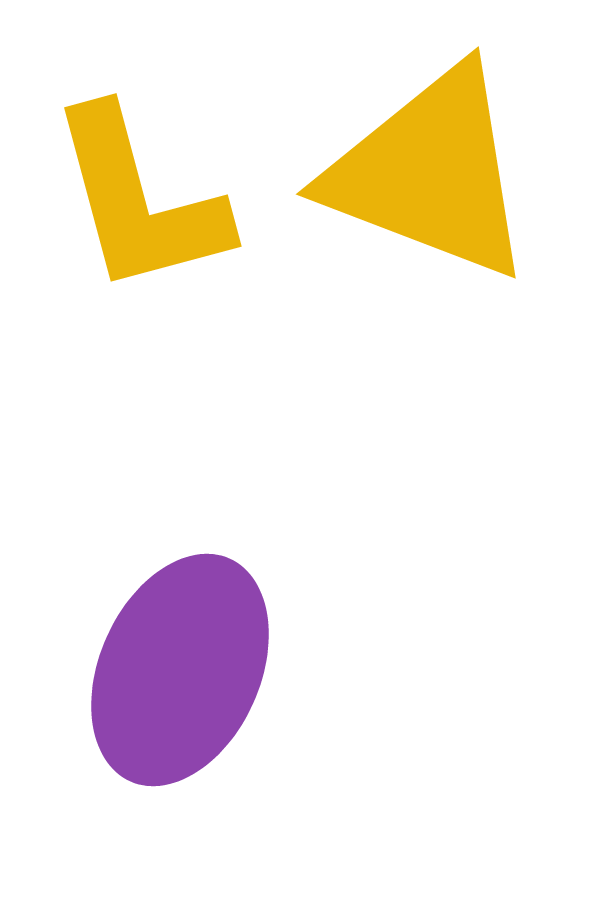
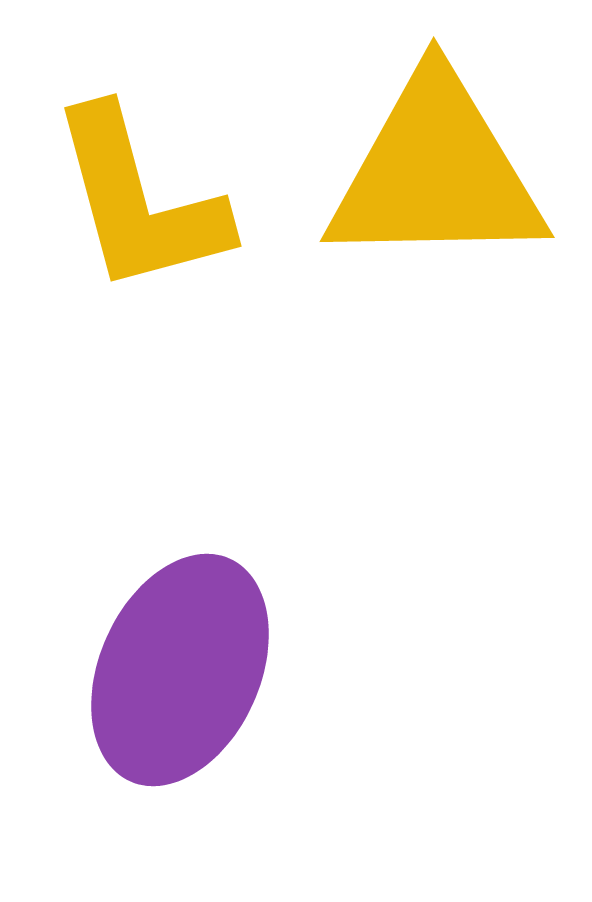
yellow triangle: moved 6 px right, 1 px up; rotated 22 degrees counterclockwise
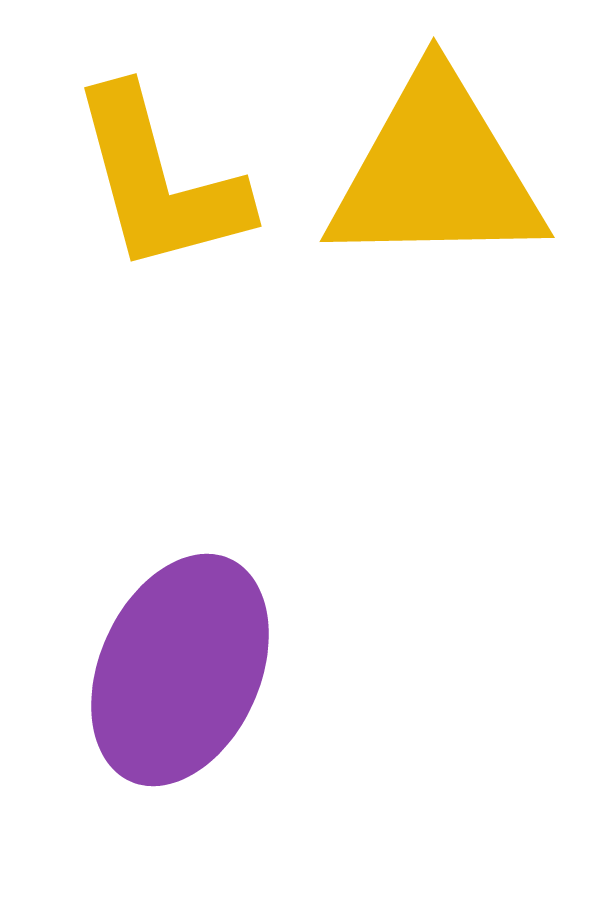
yellow L-shape: moved 20 px right, 20 px up
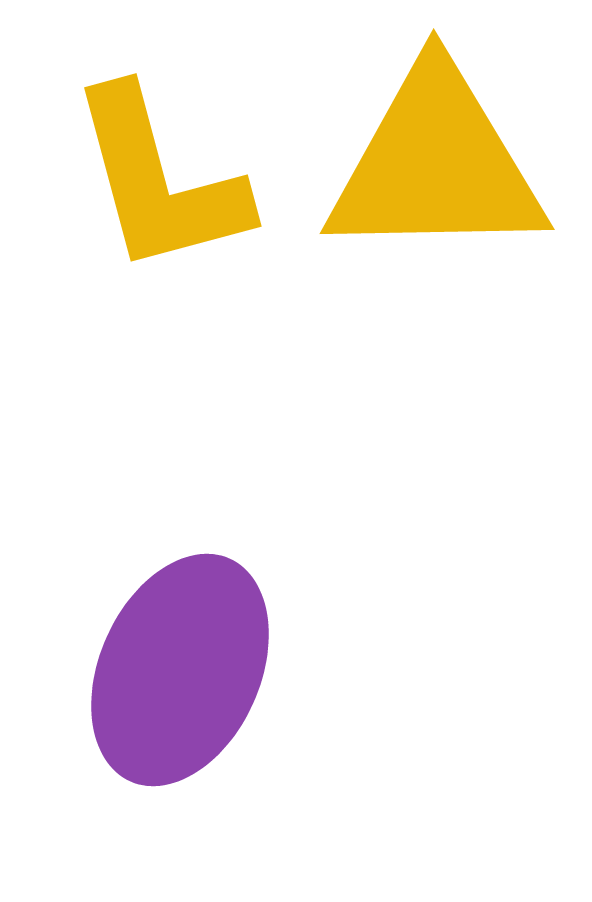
yellow triangle: moved 8 px up
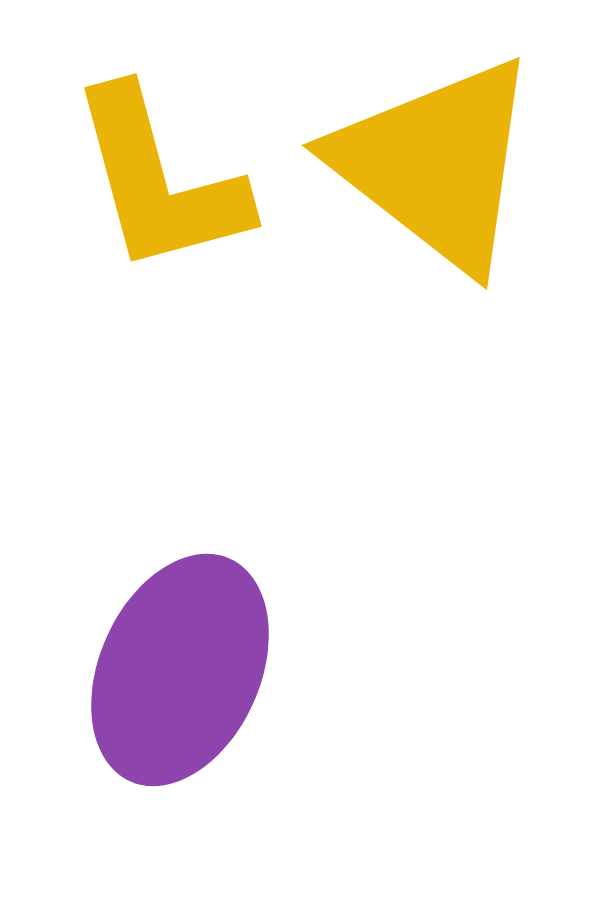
yellow triangle: rotated 39 degrees clockwise
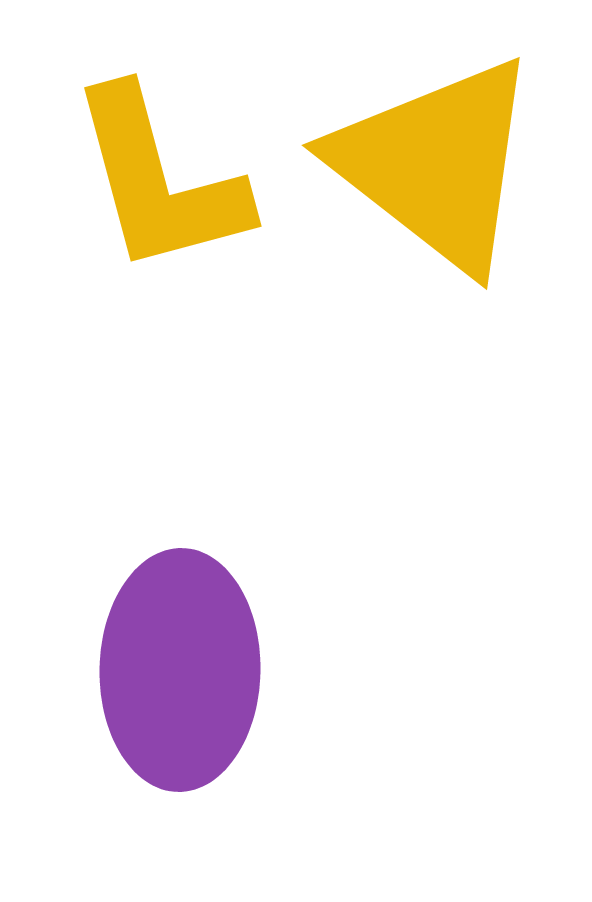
purple ellipse: rotated 23 degrees counterclockwise
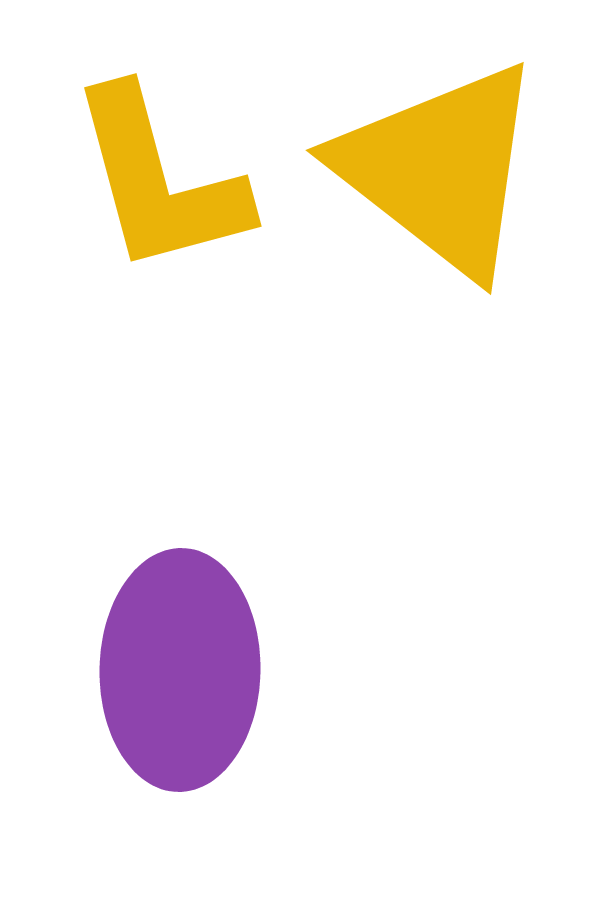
yellow triangle: moved 4 px right, 5 px down
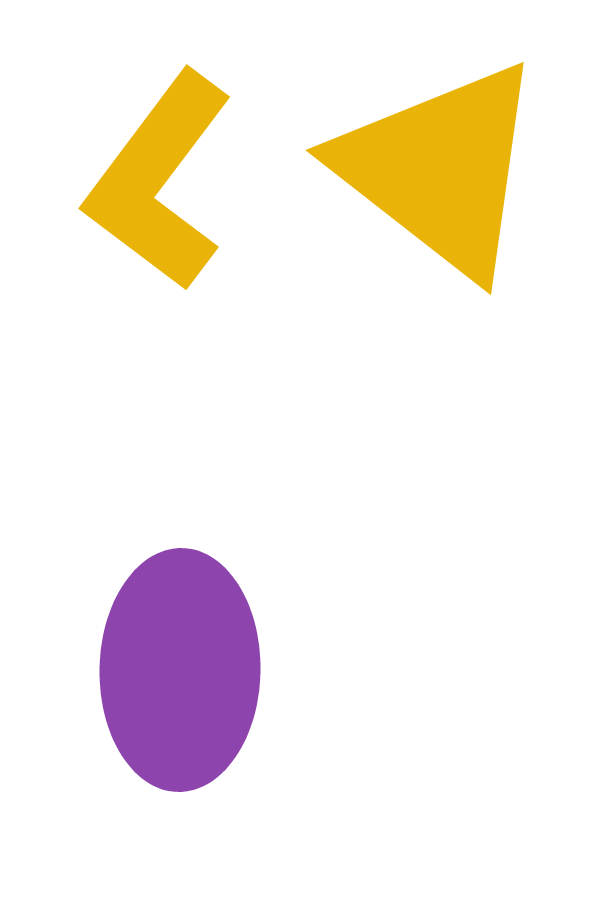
yellow L-shape: rotated 52 degrees clockwise
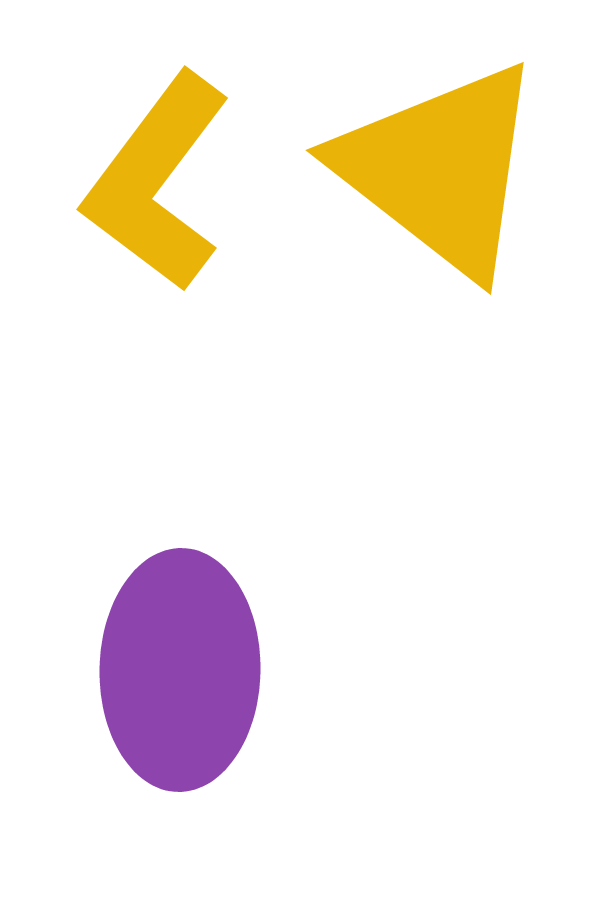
yellow L-shape: moved 2 px left, 1 px down
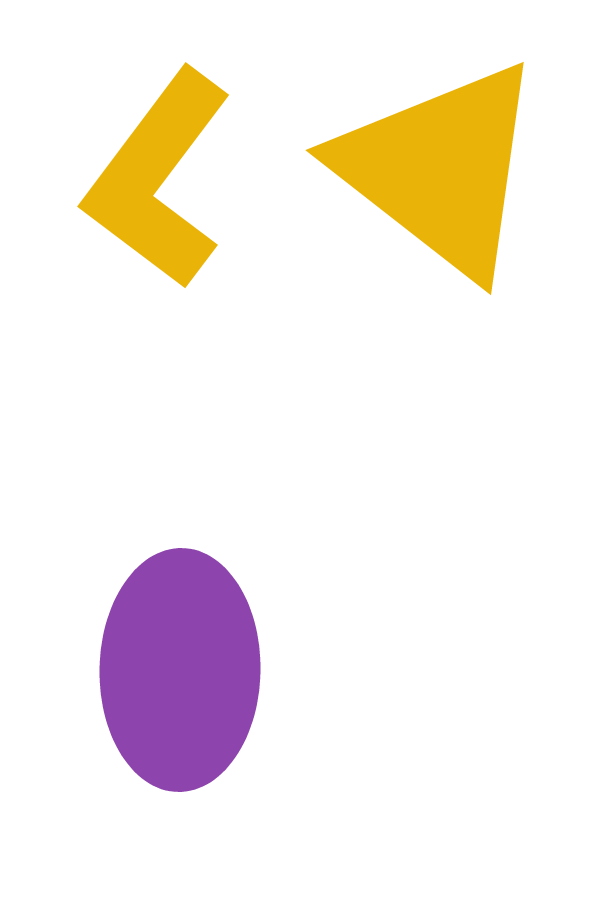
yellow L-shape: moved 1 px right, 3 px up
